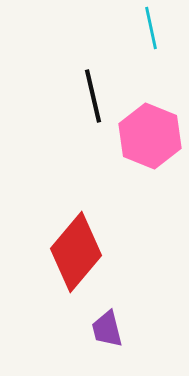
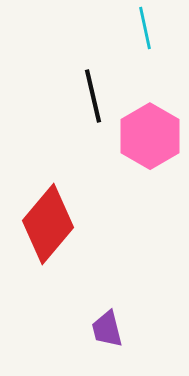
cyan line: moved 6 px left
pink hexagon: rotated 8 degrees clockwise
red diamond: moved 28 px left, 28 px up
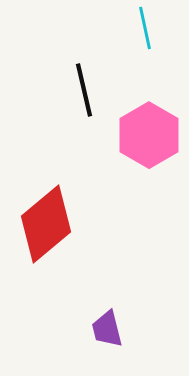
black line: moved 9 px left, 6 px up
pink hexagon: moved 1 px left, 1 px up
red diamond: moved 2 px left; rotated 10 degrees clockwise
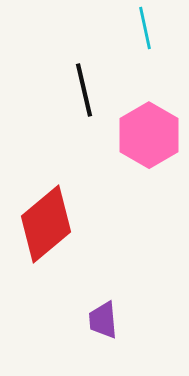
purple trapezoid: moved 4 px left, 9 px up; rotated 9 degrees clockwise
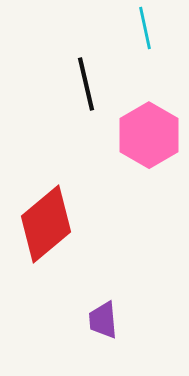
black line: moved 2 px right, 6 px up
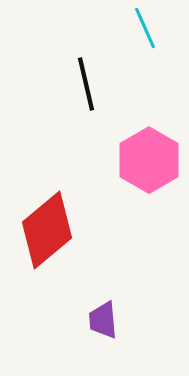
cyan line: rotated 12 degrees counterclockwise
pink hexagon: moved 25 px down
red diamond: moved 1 px right, 6 px down
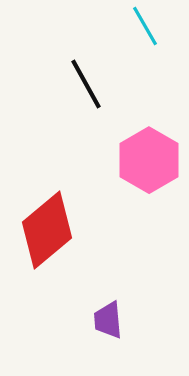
cyan line: moved 2 px up; rotated 6 degrees counterclockwise
black line: rotated 16 degrees counterclockwise
purple trapezoid: moved 5 px right
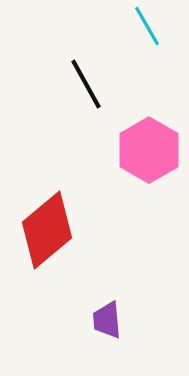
cyan line: moved 2 px right
pink hexagon: moved 10 px up
purple trapezoid: moved 1 px left
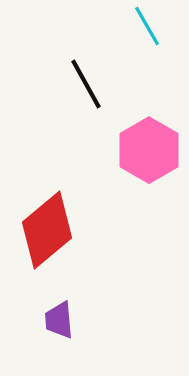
purple trapezoid: moved 48 px left
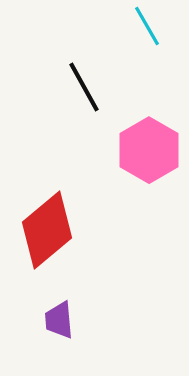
black line: moved 2 px left, 3 px down
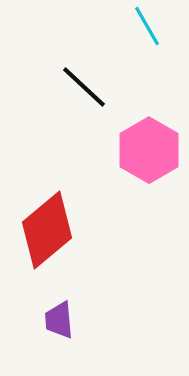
black line: rotated 18 degrees counterclockwise
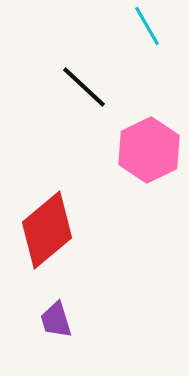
pink hexagon: rotated 4 degrees clockwise
purple trapezoid: moved 3 px left; rotated 12 degrees counterclockwise
